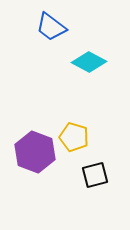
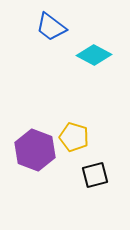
cyan diamond: moved 5 px right, 7 px up
purple hexagon: moved 2 px up
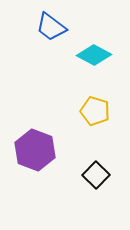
yellow pentagon: moved 21 px right, 26 px up
black square: moved 1 px right; rotated 32 degrees counterclockwise
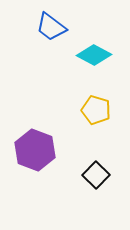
yellow pentagon: moved 1 px right, 1 px up
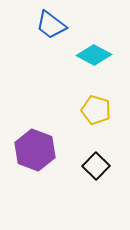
blue trapezoid: moved 2 px up
black square: moved 9 px up
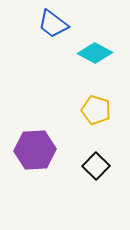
blue trapezoid: moved 2 px right, 1 px up
cyan diamond: moved 1 px right, 2 px up
purple hexagon: rotated 24 degrees counterclockwise
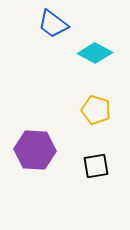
purple hexagon: rotated 6 degrees clockwise
black square: rotated 36 degrees clockwise
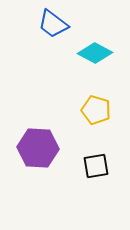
purple hexagon: moved 3 px right, 2 px up
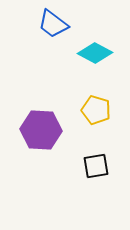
purple hexagon: moved 3 px right, 18 px up
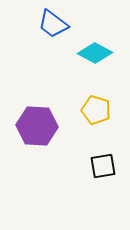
purple hexagon: moved 4 px left, 4 px up
black square: moved 7 px right
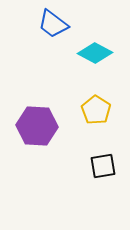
yellow pentagon: rotated 16 degrees clockwise
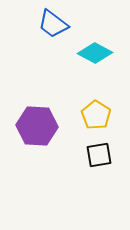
yellow pentagon: moved 5 px down
black square: moved 4 px left, 11 px up
